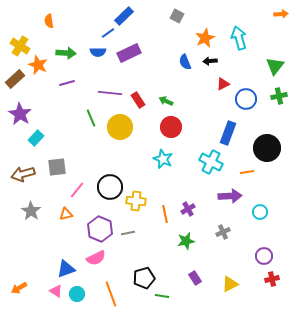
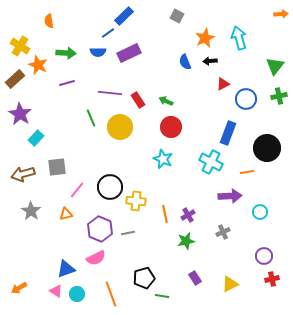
purple cross at (188, 209): moved 6 px down
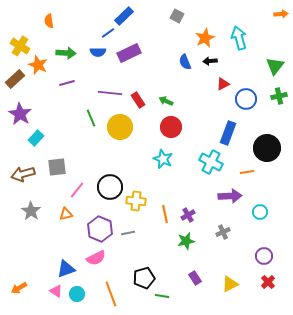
red cross at (272, 279): moved 4 px left, 3 px down; rotated 32 degrees counterclockwise
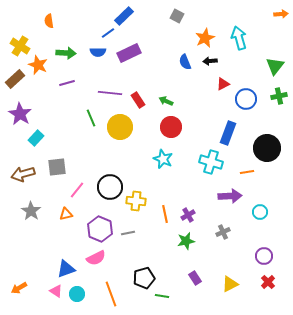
cyan cross at (211, 162): rotated 10 degrees counterclockwise
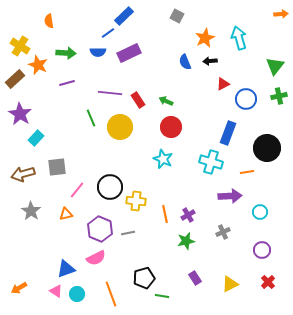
purple circle at (264, 256): moved 2 px left, 6 px up
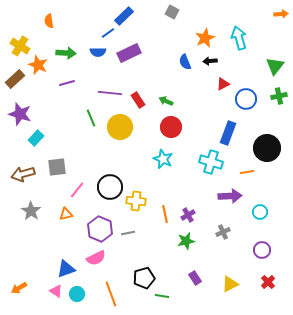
gray square at (177, 16): moved 5 px left, 4 px up
purple star at (20, 114): rotated 15 degrees counterclockwise
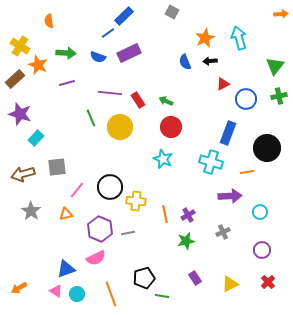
blue semicircle at (98, 52): moved 5 px down; rotated 21 degrees clockwise
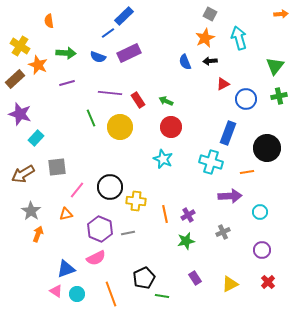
gray square at (172, 12): moved 38 px right, 2 px down
brown arrow at (23, 174): rotated 15 degrees counterclockwise
black pentagon at (144, 278): rotated 10 degrees counterclockwise
orange arrow at (19, 288): moved 19 px right, 54 px up; rotated 140 degrees clockwise
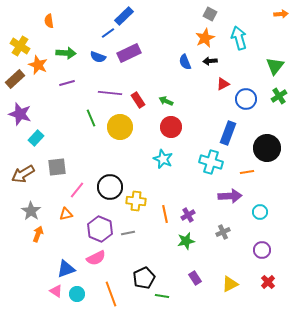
green cross at (279, 96): rotated 21 degrees counterclockwise
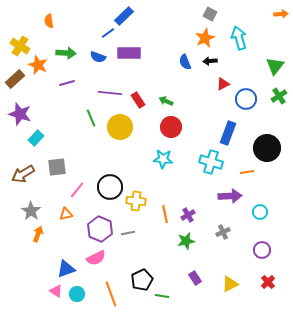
purple rectangle at (129, 53): rotated 25 degrees clockwise
cyan star at (163, 159): rotated 18 degrees counterclockwise
black pentagon at (144, 278): moved 2 px left, 2 px down
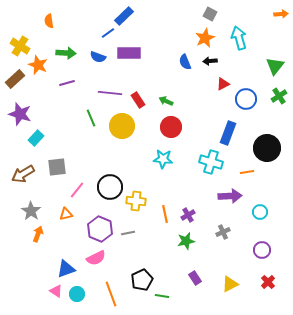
yellow circle at (120, 127): moved 2 px right, 1 px up
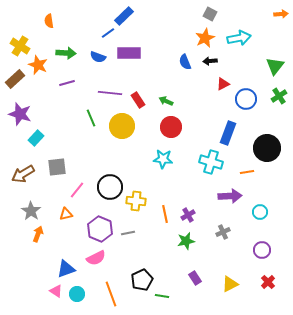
cyan arrow at (239, 38): rotated 95 degrees clockwise
